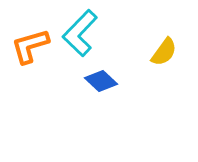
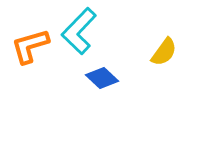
cyan L-shape: moved 1 px left, 2 px up
blue diamond: moved 1 px right, 3 px up
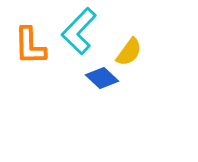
orange L-shape: rotated 75 degrees counterclockwise
yellow semicircle: moved 35 px left
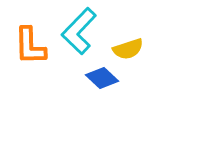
yellow semicircle: moved 1 px left, 3 px up; rotated 36 degrees clockwise
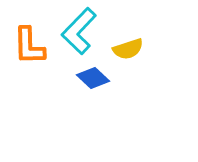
orange L-shape: moved 1 px left
blue diamond: moved 9 px left
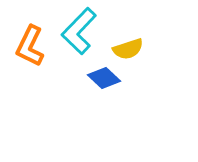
orange L-shape: moved 1 px right; rotated 27 degrees clockwise
blue diamond: moved 11 px right
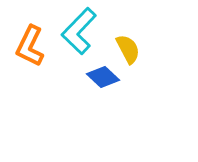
yellow semicircle: rotated 100 degrees counterclockwise
blue diamond: moved 1 px left, 1 px up
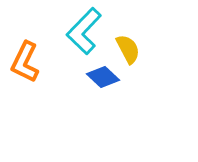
cyan L-shape: moved 5 px right
orange L-shape: moved 5 px left, 16 px down
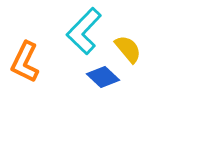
yellow semicircle: rotated 12 degrees counterclockwise
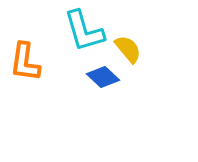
cyan L-shape: rotated 60 degrees counterclockwise
orange L-shape: rotated 18 degrees counterclockwise
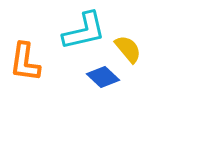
cyan L-shape: rotated 87 degrees counterclockwise
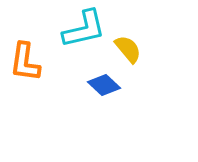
cyan L-shape: moved 2 px up
blue diamond: moved 1 px right, 8 px down
